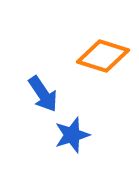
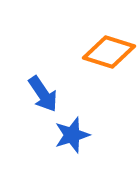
orange diamond: moved 6 px right, 4 px up
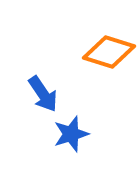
blue star: moved 1 px left, 1 px up
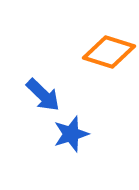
blue arrow: moved 1 px down; rotated 12 degrees counterclockwise
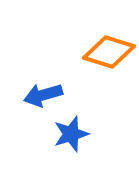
blue arrow: rotated 120 degrees clockwise
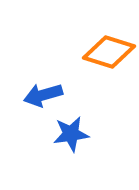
blue star: rotated 9 degrees clockwise
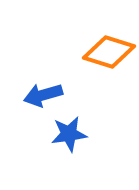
blue star: moved 2 px left
